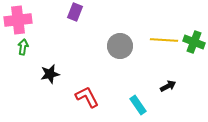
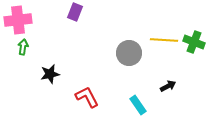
gray circle: moved 9 px right, 7 px down
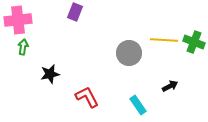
black arrow: moved 2 px right
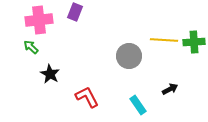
pink cross: moved 21 px right
green cross: rotated 25 degrees counterclockwise
green arrow: moved 8 px right; rotated 56 degrees counterclockwise
gray circle: moved 3 px down
black star: rotated 30 degrees counterclockwise
black arrow: moved 3 px down
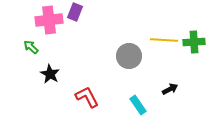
pink cross: moved 10 px right
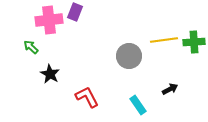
yellow line: rotated 12 degrees counterclockwise
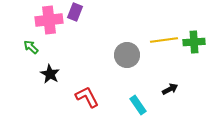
gray circle: moved 2 px left, 1 px up
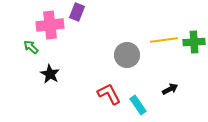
purple rectangle: moved 2 px right
pink cross: moved 1 px right, 5 px down
red L-shape: moved 22 px right, 3 px up
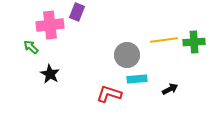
red L-shape: rotated 45 degrees counterclockwise
cyan rectangle: moved 1 px left, 26 px up; rotated 60 degrees counterclockwise
